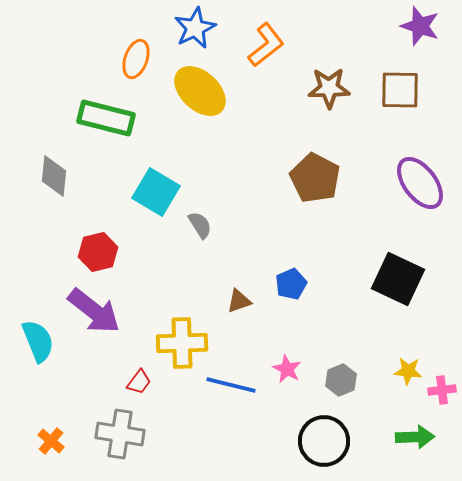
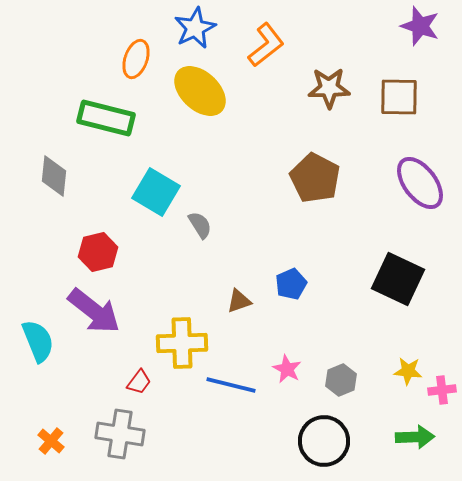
brown square: moved 1 px left, 7 px down
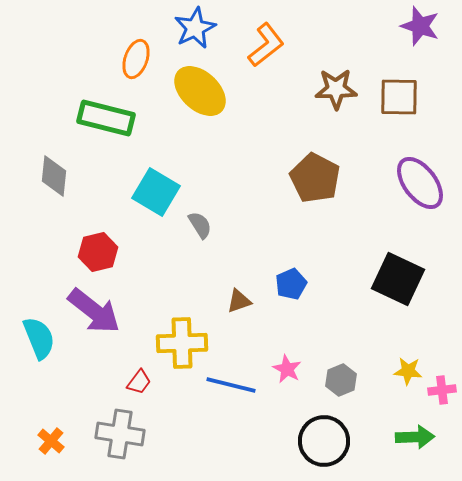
brown star: moved 7 px right, 1 px down
cyan semicircle: moved 1 px right, 3 px up
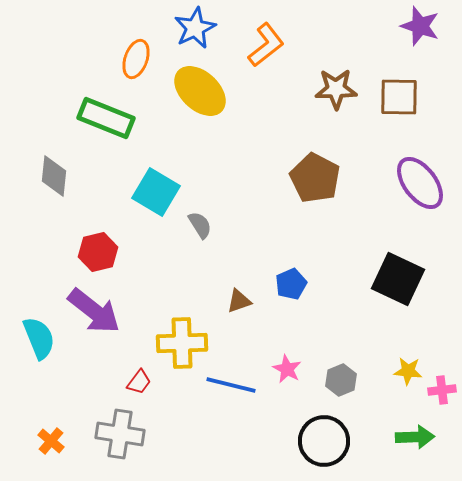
green rectangle: rotated 8 degrees clockwise
